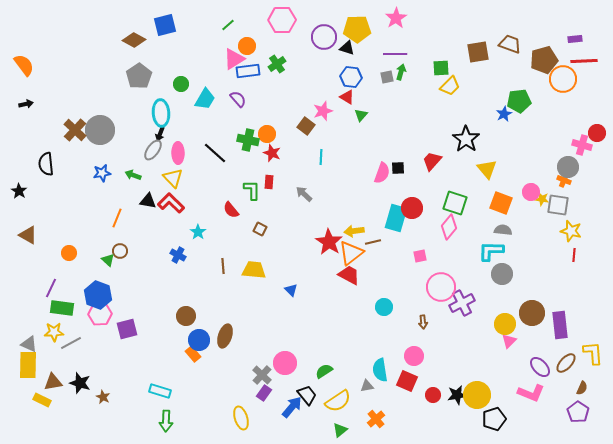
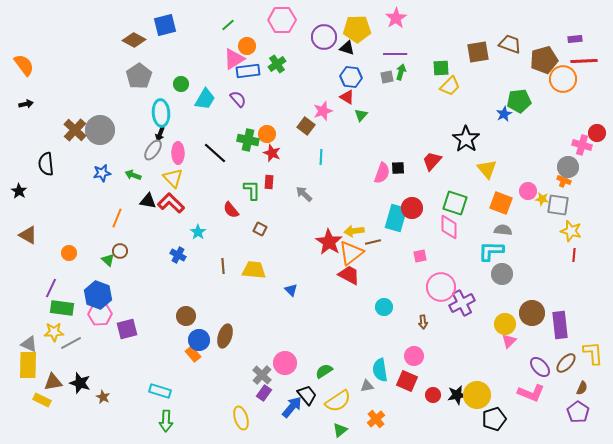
pink circle at (531, 192): moved 3 px left, 1 px up
pink diamond at (449, 227): rotated 40 degrees counterclockwise
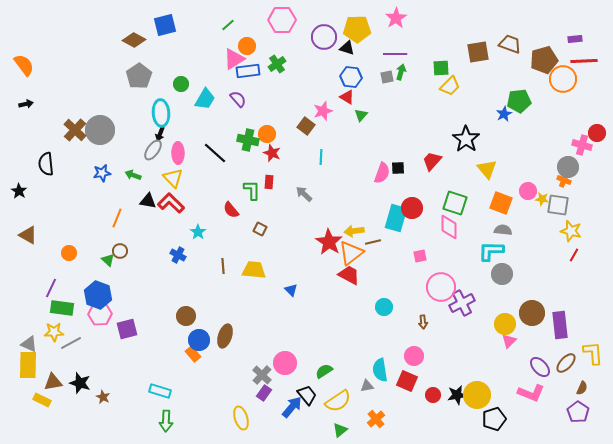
red line at (574, 255): rotated 24 degrees clockwise
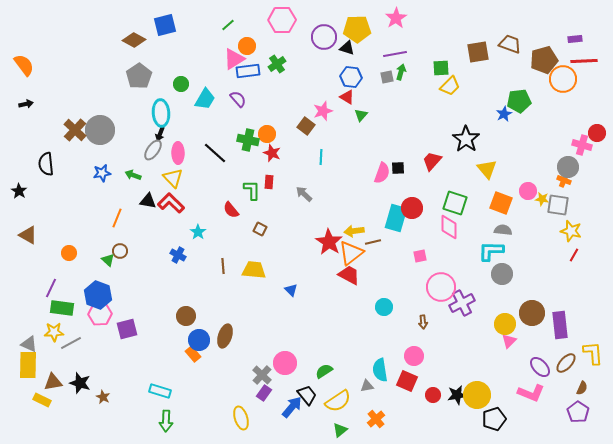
purple line at (395, 54): rotated 10 degrees counterclockwise
